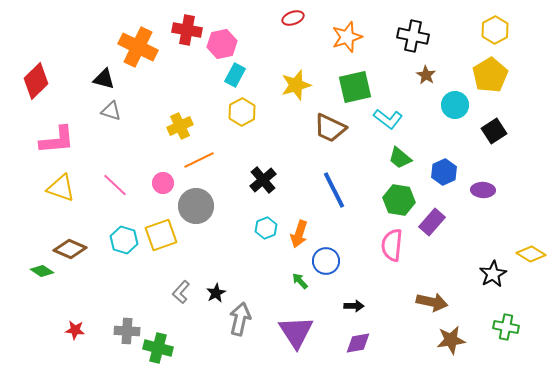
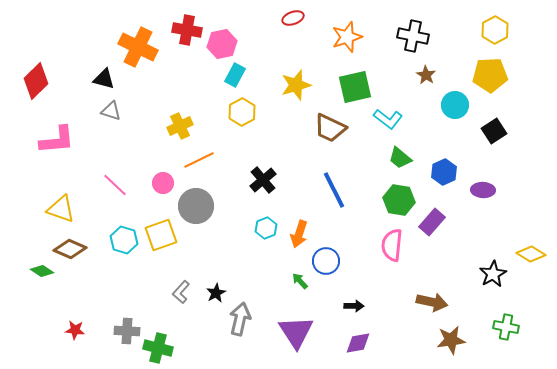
yellow pentagon at (490, 75): rotated 28 degrees clockwise
yellow triangle at (61, 188): moved 21 px down
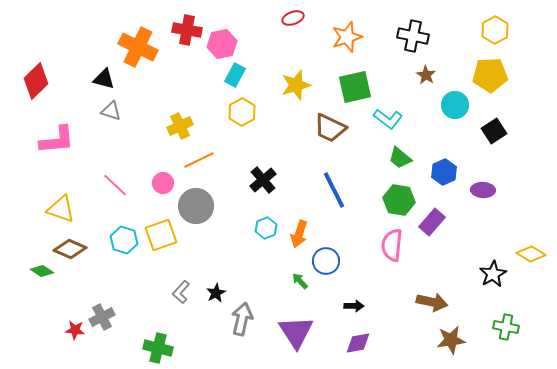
gray arrow at (240, 319): moved 2 px right
gray cross at (127, 331): moved 25 px left, 14 px up; rotated 30 degrees counterclockwise
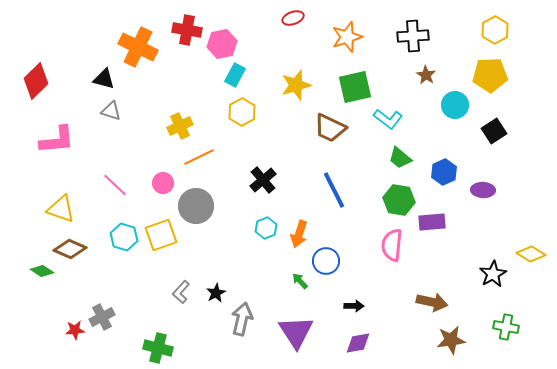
black cross at (413, 36): rotated 16 degrees counterclockwise
orange line at (199, 160): moved 3 px up
purple rectangle at (432, 222): rotated 44 degrees clockwise
cyan hexagon at (124, 240): moved 3 px up
red star at (75, 330): rotated 12 degrees counterclockwise
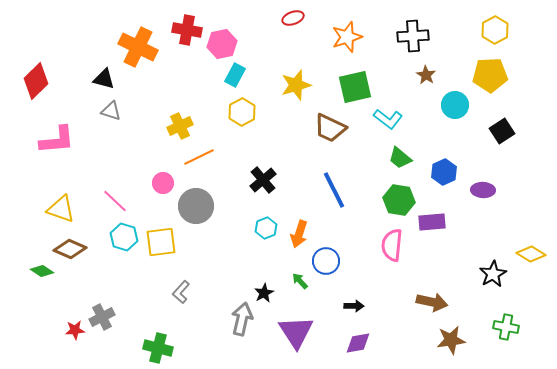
black square at (494, 131): moved 8 px right
pink line at (115, 185): moved 16 px down
yellow square at (161, 235): moved 7 px down; rotated 12 degrees clockwise
black star at (216, 293): moved 48 px right
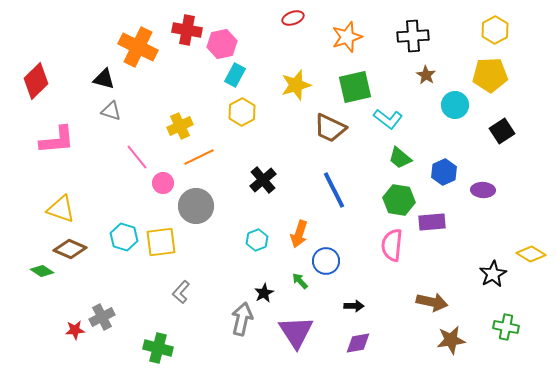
pink line at (115, 201): moved 22 px right, 44 px up; rotated 8 degrees clockwise
cyan hexagon at (266, 228): moved 9 px left, 12 px down
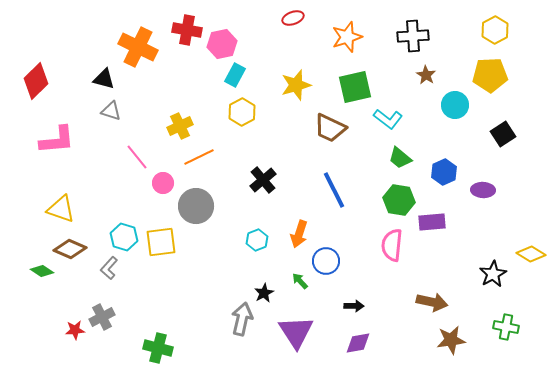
black square at (502, 131): moved 1 px right, 3 px down
gray L-shape at (181, 292): moved 72 px left, 24 px up
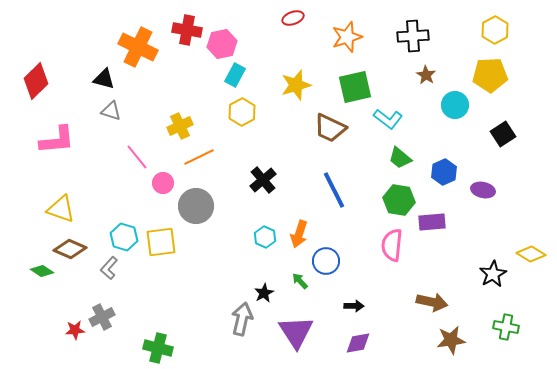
purple ellipse at (483, 190): rotated 10 degrees clockwise
cyan hexagon at (257, 240): moved 8 px right, 3 px up; rotated 15 degrees counterclockwise
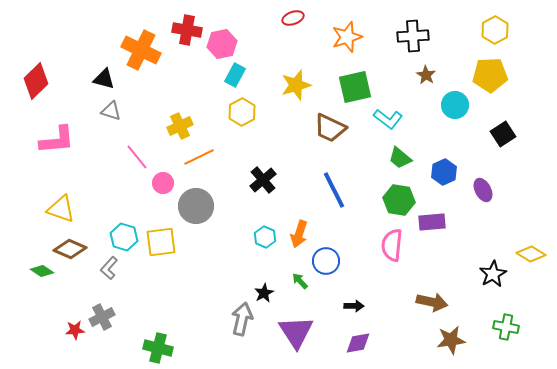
orange cross at (138, 47): moved 3 px right, 3 px down
purple ellipse at (483, 190): rotated 50 degrees clockwise
